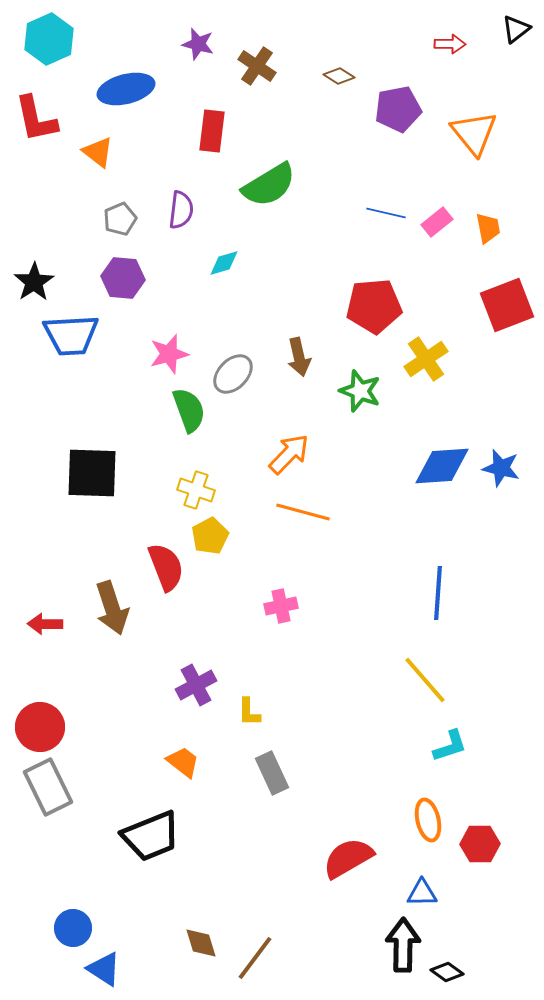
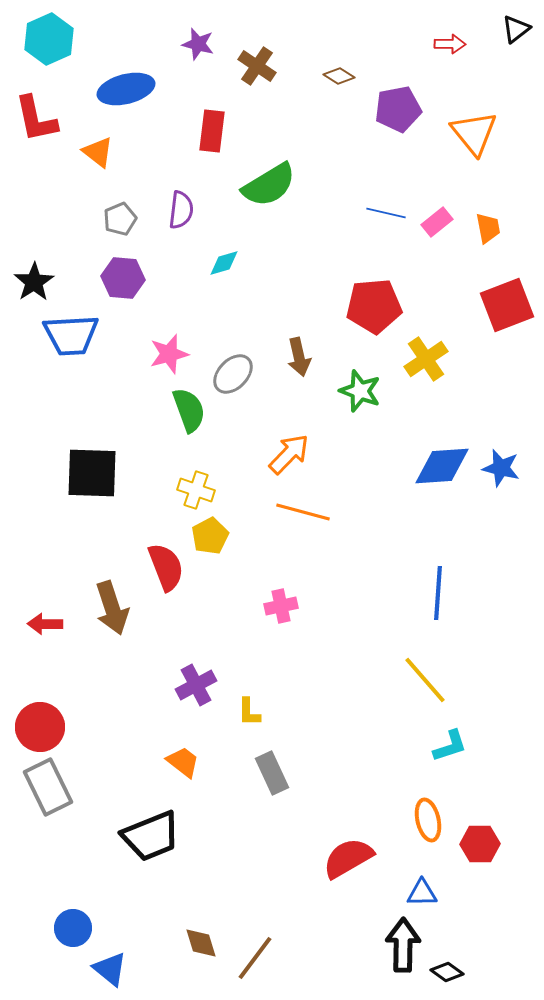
blue triangle at (104, 969): moved 6 px right; rotated 6 degrees clockwise
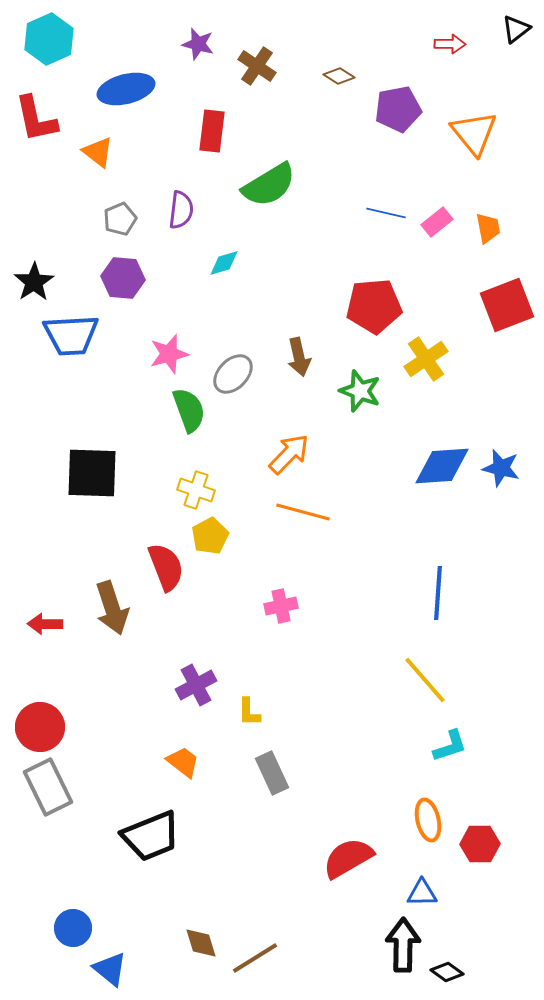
brown line at (255, 958): rotated 21 degrees clockwise
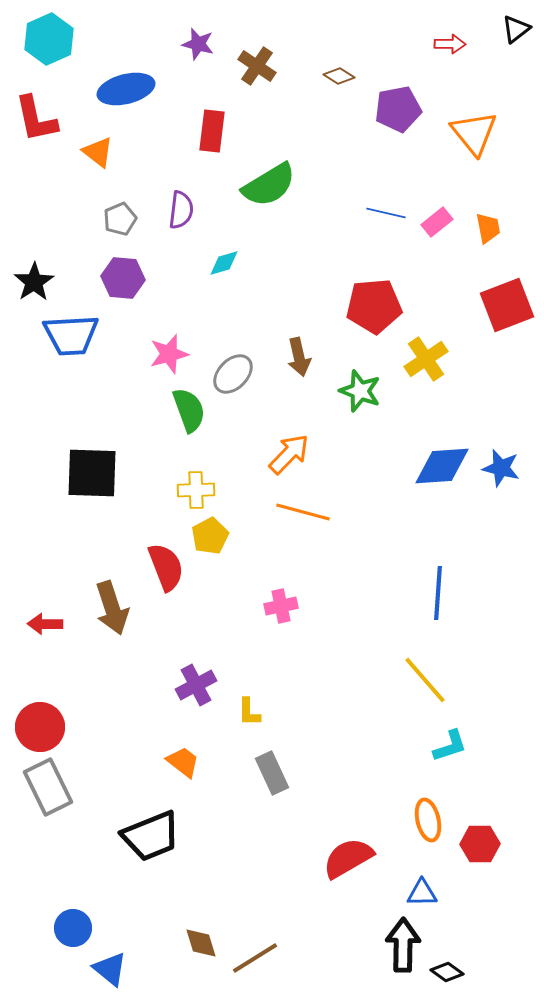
yellow cross at (196, 490): rotated 21 degrees counterclockwise
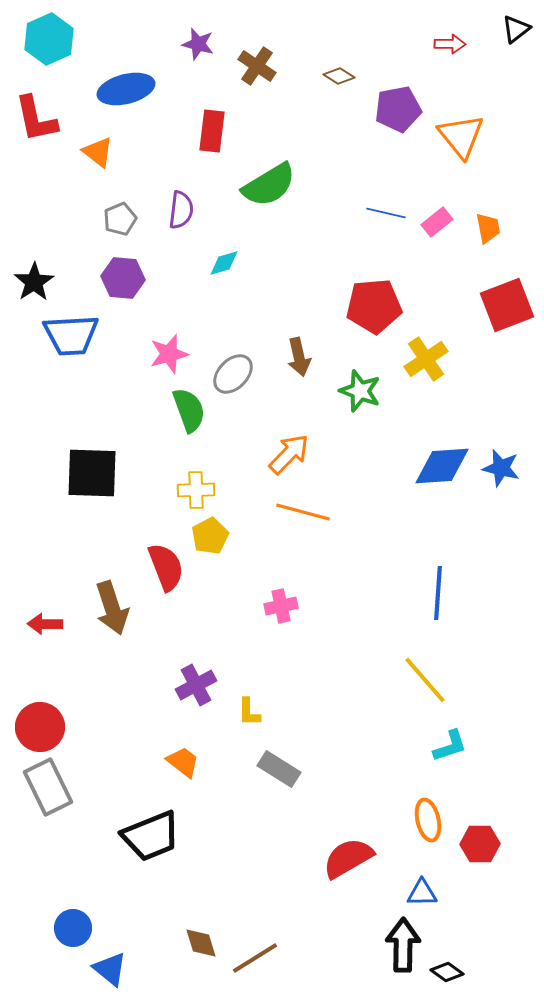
orange triangle at (474, 133): moved 13 px left, 3 px down
gray rectangle at (272, 773): moved 7 px right, 4 px up; rotated 33 degrees counterclockwise
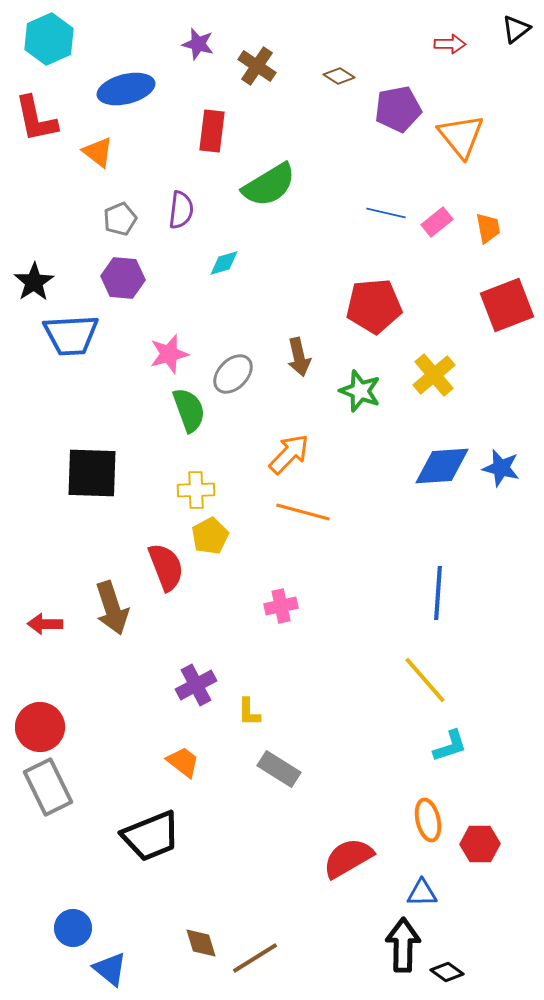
yellow cross at (426, 359): moved 8 px right, 16 px down; rotated 6 degrees counterclockwise
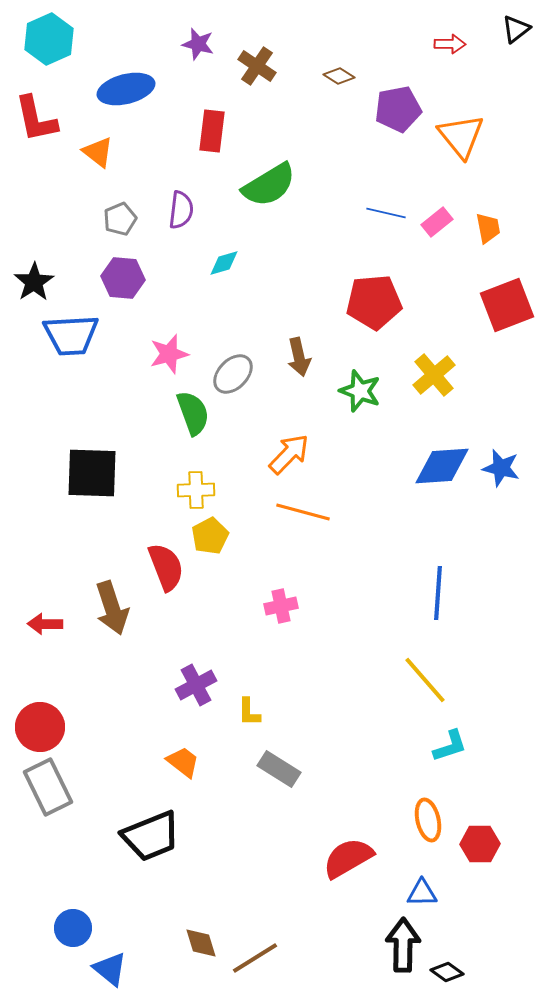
red pentagon at (374, 306): moved 4 px up
green semicircle at (189, 410): moved 4 px right, 3 px down
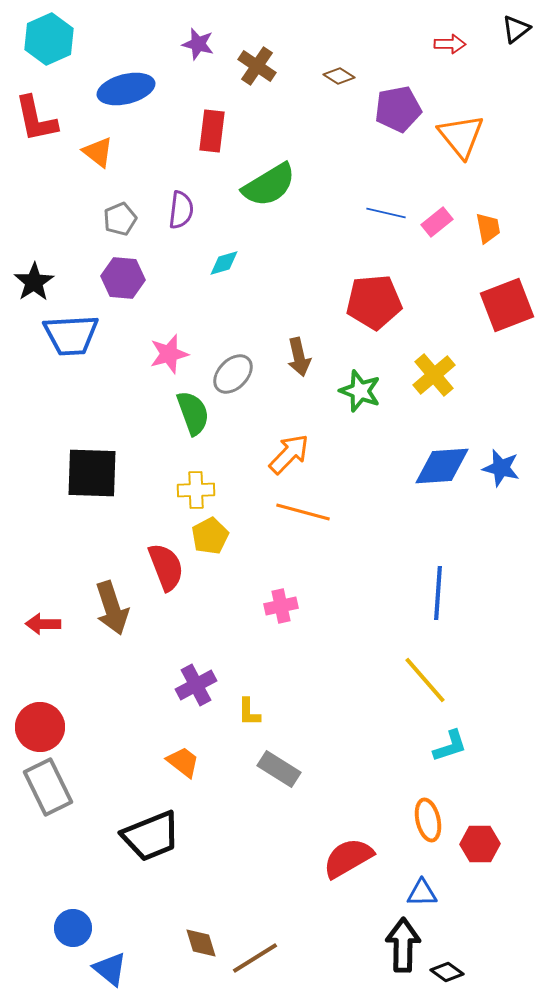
red arrow at (45, 624): moved 2 px left
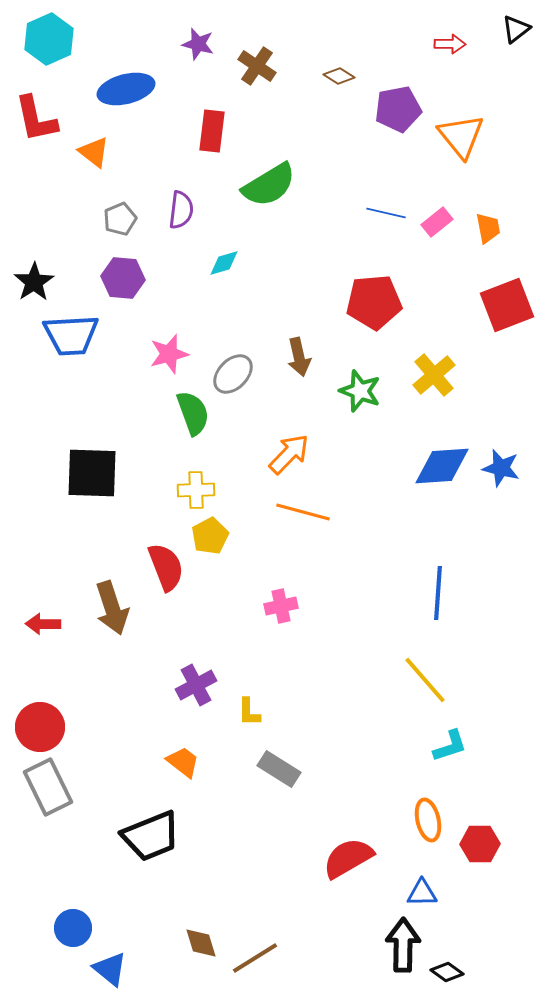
orange triangle at (98, 152): moved 4 px left
